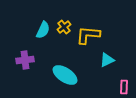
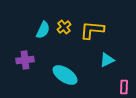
yellow L-shape: moved 4 px right, 5 px up
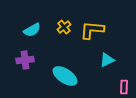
cyan semicircle: moved 11 px left; rotated 36 degrees clockwise
cyan ellipse: moved 1 px down
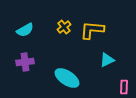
cyan semicircle: moved 7 px left
purple cross: moved 2 px down
cyan ellipse: moved 2 px right, 2 px down
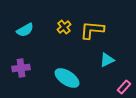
purple cross: moved 4 px left, 6 px down
pink rectangle: rotated 40 degrees clockwise
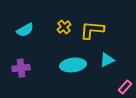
cyan ellipse: moved 6 px right, 13 px up; rotated 40 degrees counterclockwise
pink rectangle: moved 1 px right
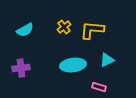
pink rectangle: moved 26 px left; rotated 64 degrees clockwise
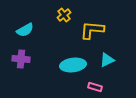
yellow cross: moved 12 px up
purple cross: moved 9 px up; rotated 12 degrees clockwise
pink rectangle: moved 4 px left
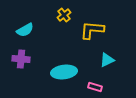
cyan ellipse: moved 9 px left, 7 px down
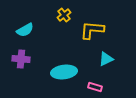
cyan triangle: moved 1 px left, 1 px up
